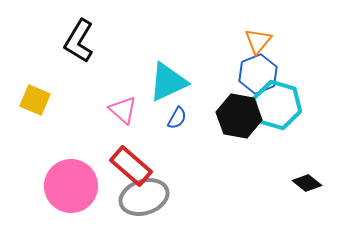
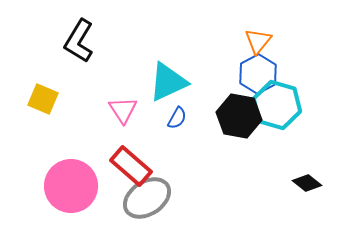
blue hexagon: rotated 6 degrees counterclockwise
yellow square: moved 8 px right, 1 px up
pink triangle: rotated 16 degrees clockwise
gray ellipse: moved 3 px right, 1 px down; rotated 15 degrees counterclockwise
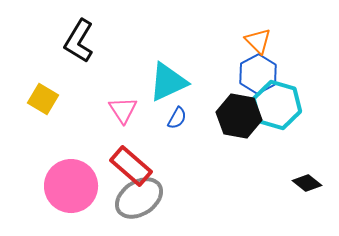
orange triangle: rotated 24 degrees counterclockwise
yellow square: rotated 8 degrees clockwise
gray ellipse: moved 8 px left
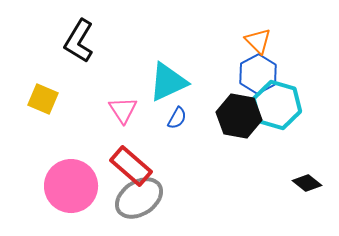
yellow square: rotated 8 degrees counterclockwise
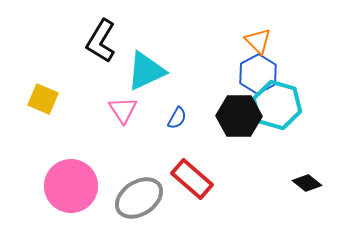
black L-shape: moved 22 px right
cyan triangle: moved 22 px left, 11 px up
black hexagon: rotated 9 degrees counterclockwise
red rectangle: moved 61 px right, 13 px down
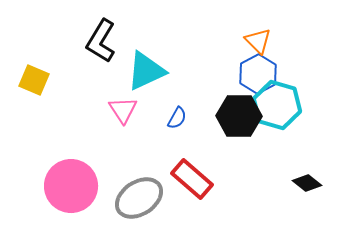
yellow square: moved 9 px left, 19 px up
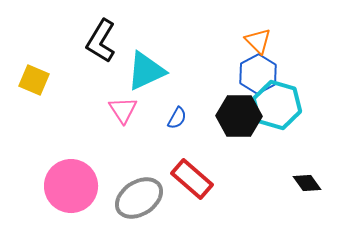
black diamond: rotated 16 degrees clockwise
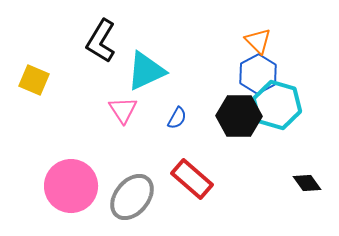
gray ellipse: moved 7 px left, 1 px up; rotated 18 degrees counterclockwise
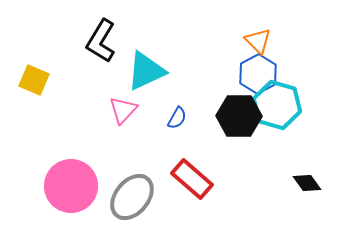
pink triangle: rotated 16 degrees clockwise
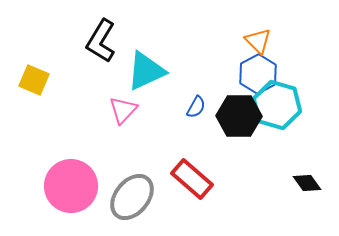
blue semicircle: moved 19 px right, 11 px up
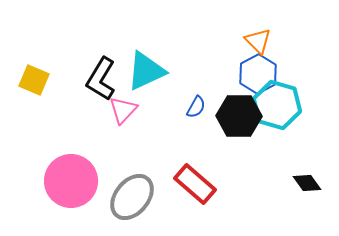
black L-shape: moved 38 px down
red rectangle: moved 3 px right, 5 px down
pink circle: moved 5 px up
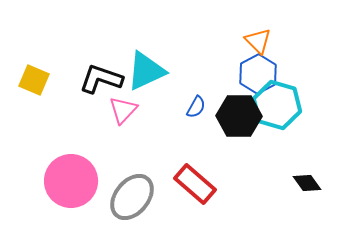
black L-shape: rotated 78 degrees clockwise
